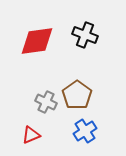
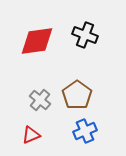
gray cross: moved 6 px left, 2 px up; rotated 15 degrees clockwise
blue cross: rotated 10 degrees clockwise
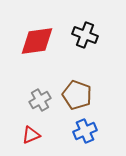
brown pentagon: rotated 16 degrees counterclockwise
gray cross: rotated 20 degrees clockwise
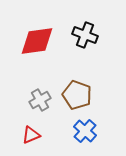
blue cross: rotated 25 degrees counterclockwise
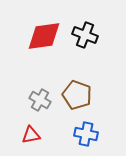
red diamond: moved 7 px right, 5 px up
gray cross: rotated 30 degrees counterclockwise
blue cross: moved 1 px right, 3 px down; rotated 30 degrees counterclockwise
red triangle: rotated 12 degrees clockwise
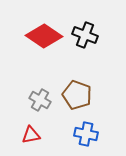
red diamond: rotated 42 degrees clockwise
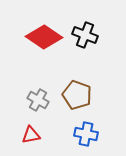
red diamond: moved 1 px down
gray cross: moved 2 px left
